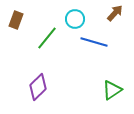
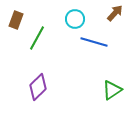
green line: moved 10 px left; rotated 10 degrees counterclockwise
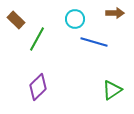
brown arrow: rotated 48 degrees clockwise
brown rectangle: rotated 66 degrees counterclockwise
green line: moved 1 px down
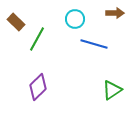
brown rectangle: moved 2 px down
blue line: moved 2 px down
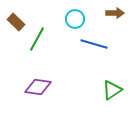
purple diamond: rotated 52 degrees clockwise
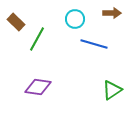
brown arrow: moved 3 px left
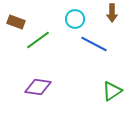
brown arrow: rotated 90 degrees clockwise
brown rectangle: rotated 24 degrees counterclockwise
green line: moved 1 px right, 1 px down; rotated 25 degrees clockwise
blue line: rotated 12 degrees clockwise
green triangle: moved 1 px down
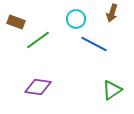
brown arrow: rotated 18 degrees clockwise
cyan circle: moved 1 px right
green triangle: moved 1 px up
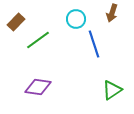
brown rectangle: rotated 66 degrees counterclockwise
blue line: rotated 44 degrees clockwise
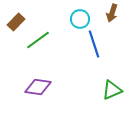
cyan circle: moved 4 px right
green triangle: rotated 10 degrees clockwise
